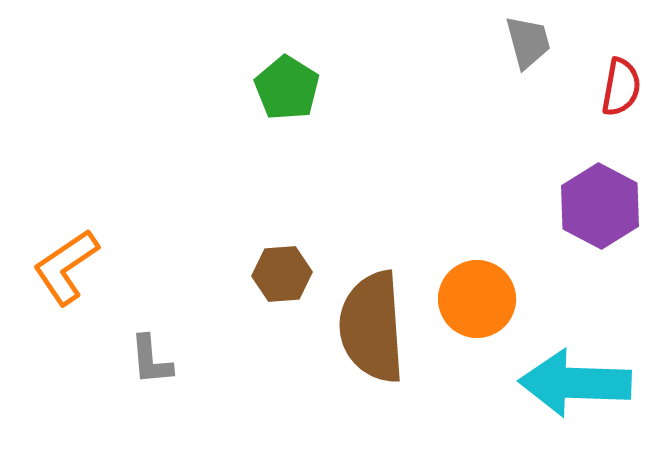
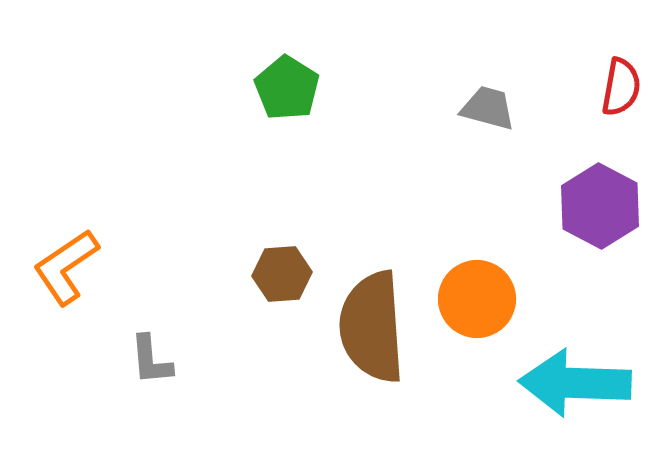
gray trapezoid: moved 40 px left, 66 px down; rotated 60 degrees counterclockwise
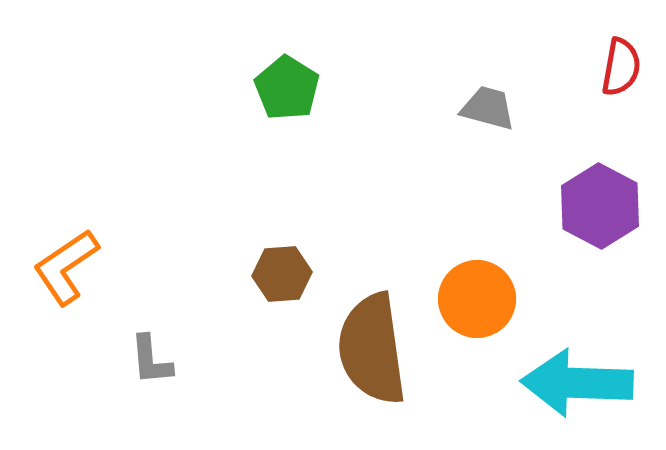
red semicircle: moved 20 px up
brown semicircle: moved 22 px down; rotated 4 degrees counterclockwise
cyan arrow: moved 2 px right
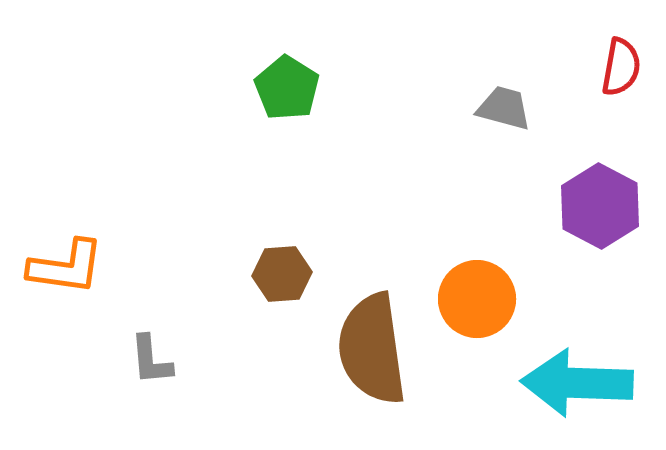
gray trapezoid: moved 16 px right
orange L-shape: rotated 138 degrees counterclockwise
